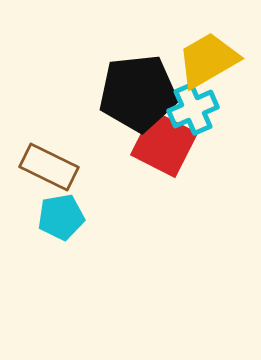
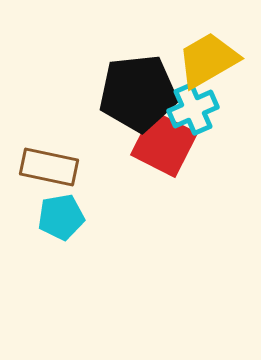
brown rectangle: rotated 14 degrees counterclockwise
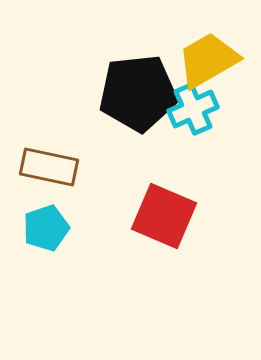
red square: moved 72 px down; rotated 4 degrees counterclockwise
cyan pentagon: moved 15 px left, 11 px down; rotated 9 degrees counterclockwise
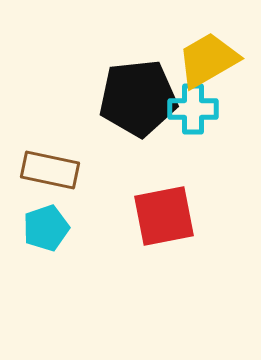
black pentagon: moved 5 px down
cyan cross: rotated 24 degrees clockwise
brown rectangle: moved 1 px right, 3 px down
red square: rotated 34 degrees counterclockwise
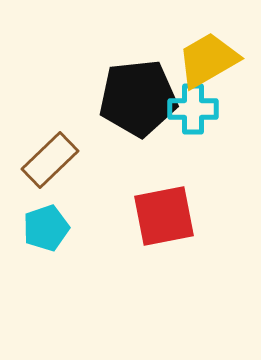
brown rectangle: moved 10 px up; rotated 56 degrees counterclockwise
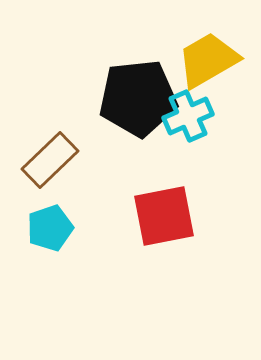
cyan cross: moved 5 px left, 7 px down; rotated 24 degrees counterclockwise
cyan pentagon: moved 4 px right
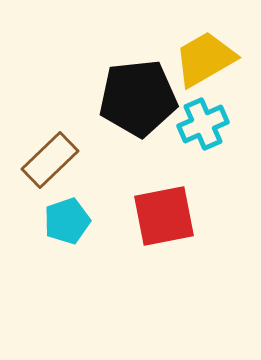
yellow trapezoid: moved 3 px left, 1 px up
cyan cross: moved 15 px right, 8 px down
cyan pentagon: moved 17 px right, 7 px up
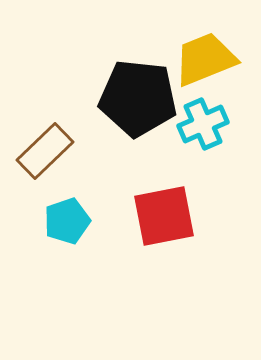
yellow trapezoid: rotated 8 degrees clockwise
black pentagon: rotated 12 degrees clockwise
brown rectangle: moved 5 px left, 9 px up
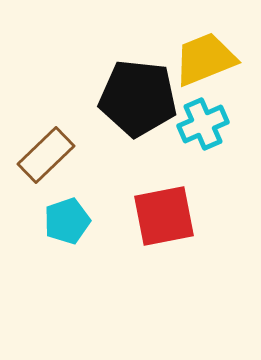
brown rectangle: moved 1 px right, 4 px down
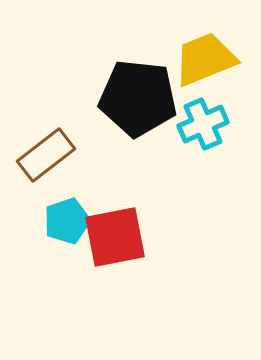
brown rectangle: rotated 6 degrees clockwise
red square: moved 49 px left, 21 px down
